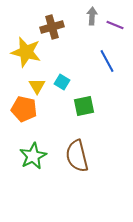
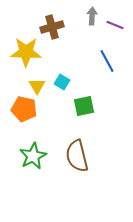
yellow star: rotated 12 degrees counterclockwise
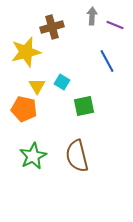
yellow star: rotated 16 degrees counterclockwise
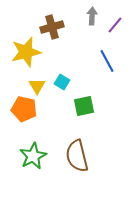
purple line: rotated 72 degrees counterclockwise
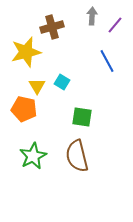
green square: moved 2 px left, 11 px down; rotated 20 degrees clockwise
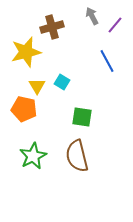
gray arrow: rotated 30 degrees counterclockwise
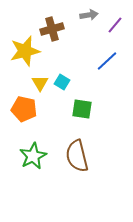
gray arrow: moved 3 px left, 1 px up; rotated 108 degrees clockwise
brown cross: moved 2 px down
yellow star: moved 1 px left, 1 px up
blue line: rotated 75 degrees clockwise
yellow triangle: moved 3 px right, 3 px up
green square: moved 8 px up
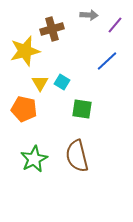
gray arrow: rotated 12 degrees clockwise
green star: moved 1 px right, 3 px down
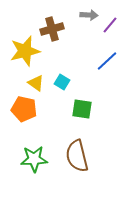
purple line: moved 5 px left
yellow triangle: moved 4 px left; rotated 24 degrees counterclockwise
green star: rotated 24 degrees clockwise
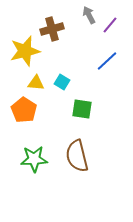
gray arrow: rotated 120 degrees counterclockwise
yellow triangle: rotated 30 degrees counterclockwise
orange pentagon: moved 1 px down; rotated 20 degrees clockwise
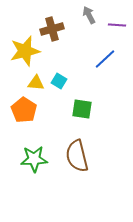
purple line: moved 7 px right; rotated 54 degrees clockwise
blue line: moved 2 px left, 2 px up
cyan square: moved 3 px left, 1 px up
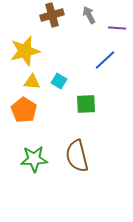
purple line: moved 3 px down
brown cross: moved 14 px up
blue line: moved 1 px down
yellow triangle: moved 4 px left, 1 px up
green square: moved 4 px right, 5 px up; rotated 10 degrees counterclockwise
